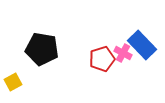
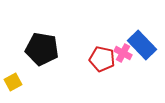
red pentagon: rotated 30 degrees clockwise
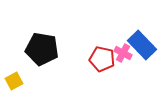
yellow square: moved 1 px right, 1 px up
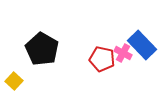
black pentagon: rotated 20 degrees clockwise
yellow square: rotated 18 degrees counterclockwise
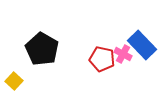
pink cross: moved 1 px down
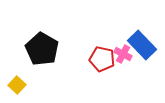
yellow square: moved 3 px right, 4 px down
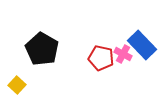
red pentagon: moved 1 px left, 1 px up
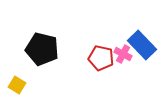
black pentagon: rotated 16 degrees counterclockwise
yellow square: rotated 12 degrees counterclockwise
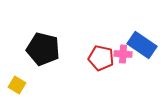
blue rectangle: rotated 12 degrees counterclockwise
black pentagon: moved 1 px right
pink cross: rotated 24 degrees counterclockwise
